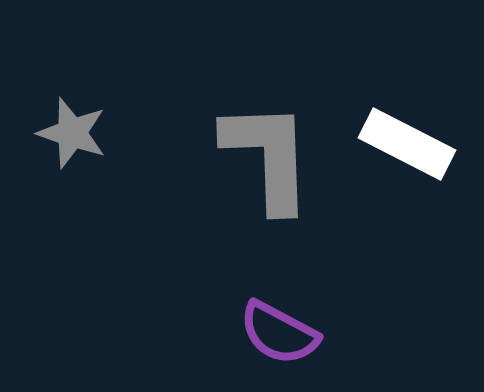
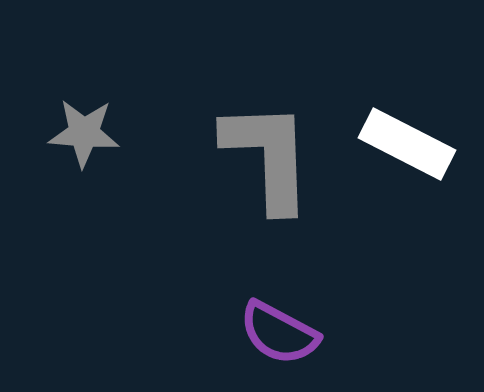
gray star: moved 12 px right; rotated 14 degrees counterclockwise
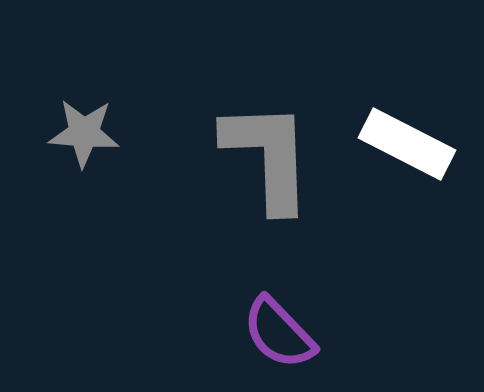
purple semicircle: rotated 18 degrees clockwise
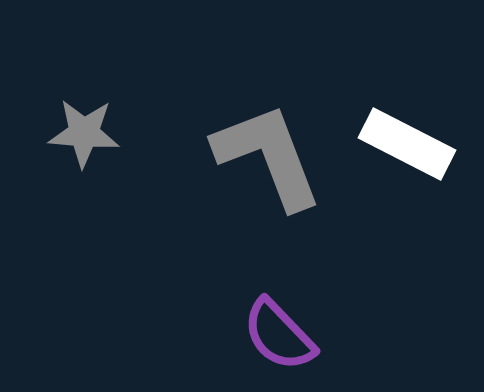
gray L-shape: rotated 19 degrees counterclockwise
purple semicircle: moved 2 px down
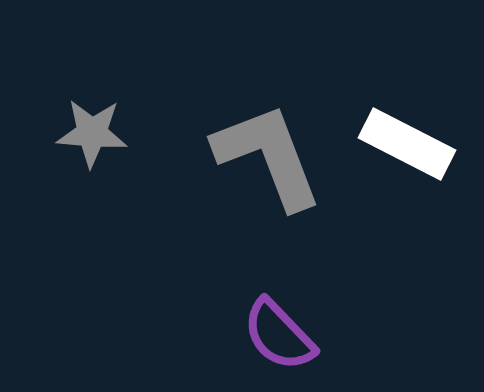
gray star: moved 8 px right
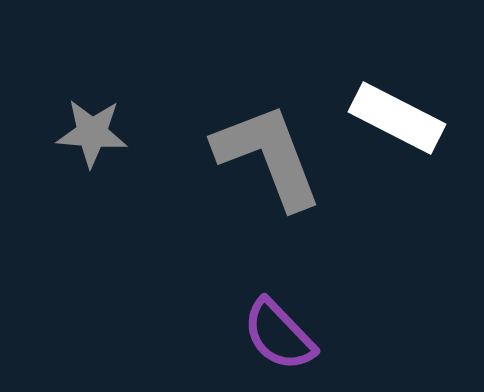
white rectangle: moved 10 px left, 26 px up
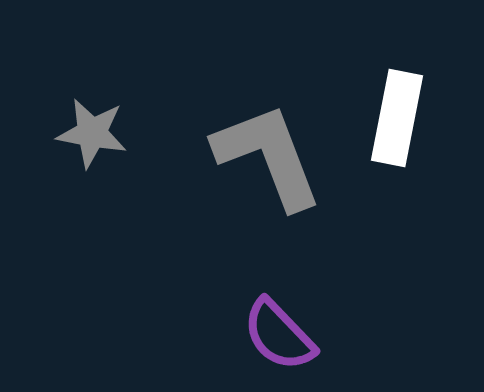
white rectangle: rotated 74 degrees clockwise
gray star: rotated 6 degrees clockwise
